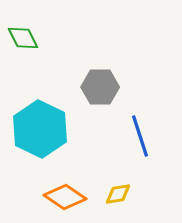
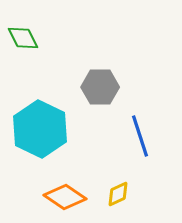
yellow diamond: rotated 16 degrees counterclockwise
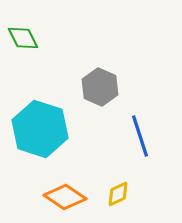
gray hexagon: rotated 24 degrees clockwise
cyan hexagon: rotated 8 degrees counterclockwise
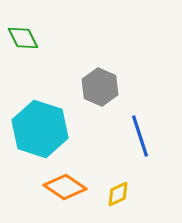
orange diamond: moved 10 px up
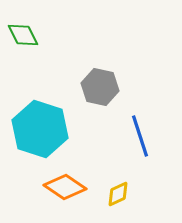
green diamond: moved 3 px up
gray hexagon: rotated 12 degrees counterclockwise
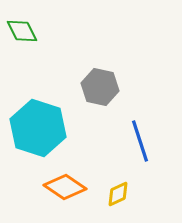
green diamond: moved 1 px left, 4 px up
cyan hexagon: moved 2 px left, 1 px up
blue line: moved 5 px down
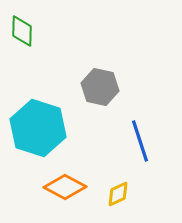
green diamond: rotated 28 degrees clockwise
orange diamond: rotated 6 degrees counterclockwise
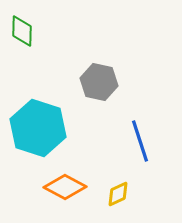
gray hexagon: moved 1 px left, 5 px up
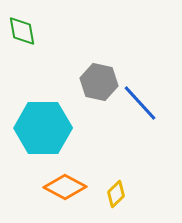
green diamond: rotated 12 degrees counterclockwise
cyan hexagon: moved 5 px right; rotated 18 degrees counterclockwise
blue line: moved 38 px up; rotated 24 degrees counterclockwise
yellow diamond: moved 2 px left; rotated 20 degrees counterclockwise
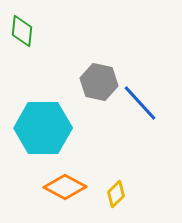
green diamond: rotated 16 degrees clockwise
